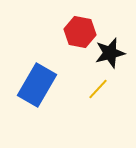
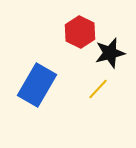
red hexagon: rotated 16 degrees clockwise
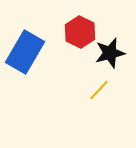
blue rectangle: moved 12 px left, 33 px up
yellow line: moved 1 px right, 1 px down
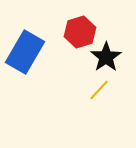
red hexagon: rotated 16 degrees clockwise
black star: moved 4 px left, 4 px down; rotated 20 degrees counterclockwise
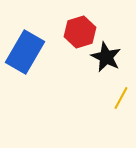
black star: rotated 12 degrees counterclockwise
yellow line: moved 22 px right, 8 px down; rotated 15 degrees counterclockwise
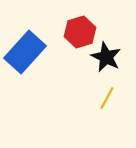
blue rectangle: rotated 12 degrees clockwise
yellow line: moved 14 px left
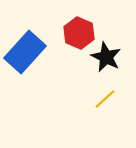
red hexagon: moved 1 px left, 1 px down; rotated 20 degrees counterclockwise
yellow line: moved 2 px left, 1 px down; rotated 20 degrees clockwise
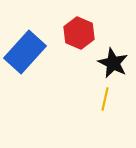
black star: moved 7 px right, 6 px down
yellow line: rotated 35 degrees counterclockwise
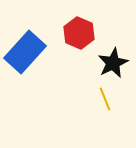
black star: rotated 20 degrees clockwise
yellow line: rotated 35 degrees counterclockwise
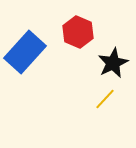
red hexagon: moved 1 px left, 1 px up
yellow line: rotated 65 degrees clockwise
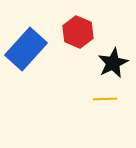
blue rectangle: moved 1 px right, 3 px up
yellow line: rotated 45 degrees clockwise
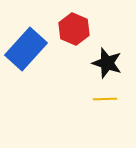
red hexagon: moved 4 px left, 3 px up
black star: moved 6 px left; rotated 28 degrees counterclockwise
